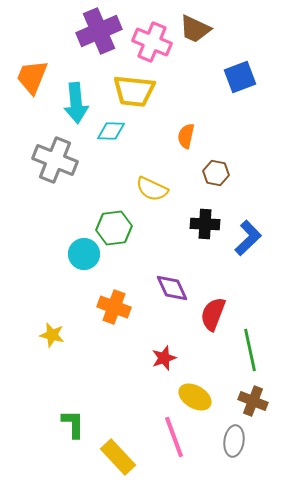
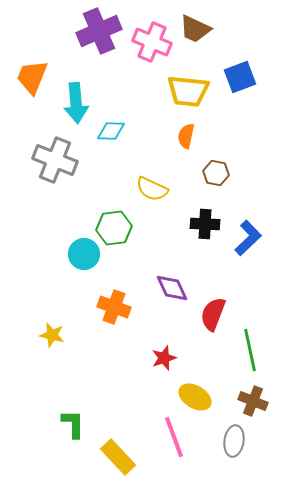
yellow trapezoid: moved 54 px right
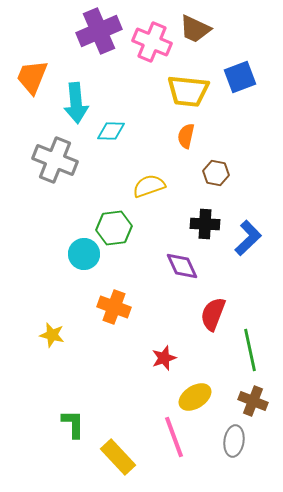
yellow semicircle: moved 3 px left, 3 px up; rotated 136 degrees clockwise
purple diamond: moved 10 px right, 22 px up
yellow ellipse: rotated 64 degrees counterclockwise
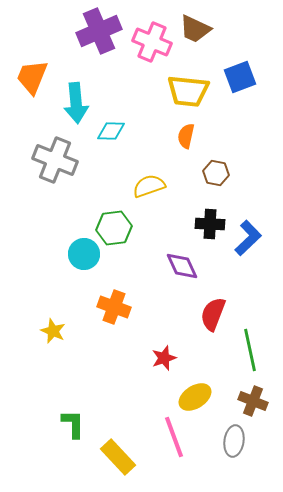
black cross: moved 5 px right
yellow star: moved 1 px right, 4 px up; rotated 10 degrees clockwise
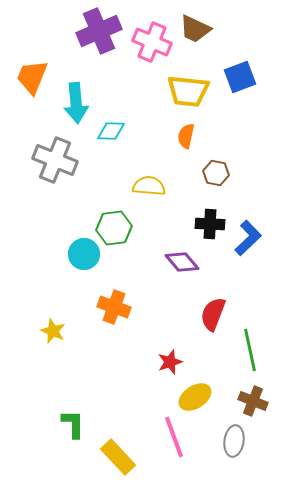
yellow semicircle: rotated 24 degrees clockwise
purple diamond: moved 4 px up; rotated 16 degrees counterclockwise
red star: moved 6 px right, 4 px down
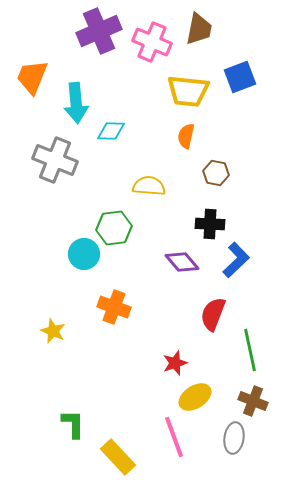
brown trapezoid: moved 4 px right; rotated 104 degrees counterclockwise
blue L-shape: moved 12 px left, 22 px down
red star: moved 5 px right, 1 px down
gray ellipse: moved 3 px up
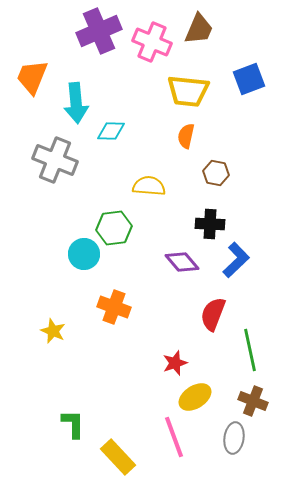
brown trapezoid: rotated 12 degrees clockwise
blue square: moved 9 px right, 2 px down
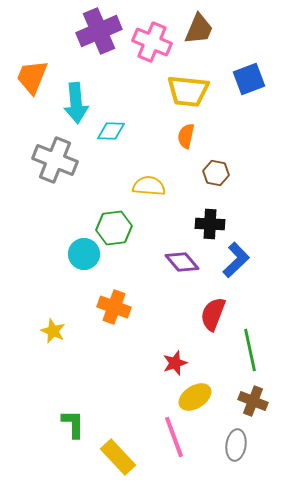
gray ellipse: moved 2 px right, 7 px down
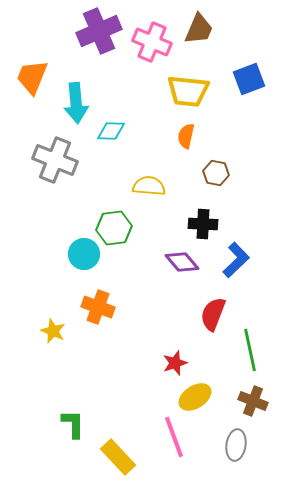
black cross: moved 7 px left
orange cross: moved 16 px left
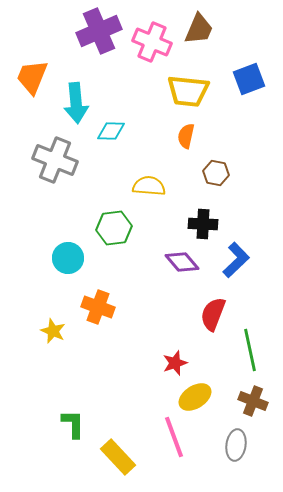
cyan circle: moved 16 px left, 4 px down
